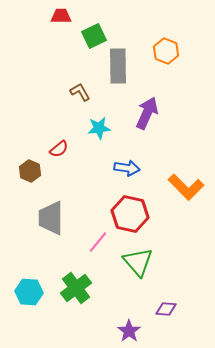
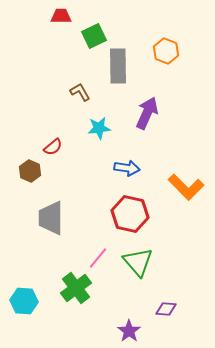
red semicircle: moved 6 px left, 2 px up
pink line: moved 16 px down
cyan hexagon: moved 5 px left, 9 px down
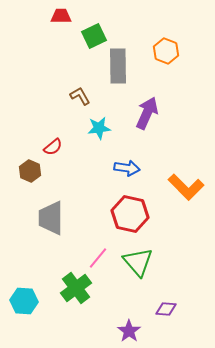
brown L-shape: moved 4 px down
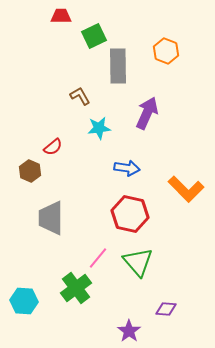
orange L-shape: moved 2 px down
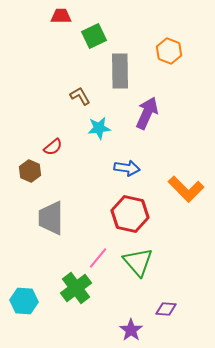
orange hexagon: moved 3 px right
gray rectangle: moved 2 px right, 5 px down
purple star: moved 2 px right, 1 px up
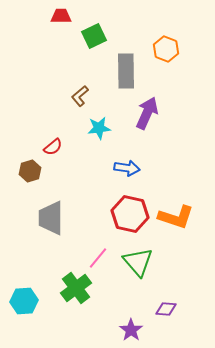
orange hexagon: moved 3 px left, 2 px up
gray rectangle: moved 6 px right
brown L-shape: rotated 100 degrees counterclockwise
brown hexagon: rotated 20 degrees clockwise
orange L-shape: moved 10 px left, 28 px down; rotated 27 degrees counterclockwise
cyan hexagon: rotated 8 degrees counterclockwise
